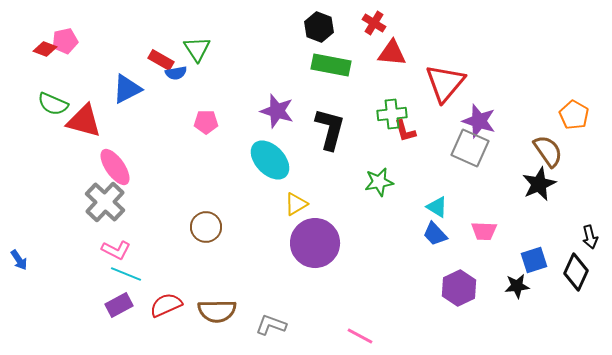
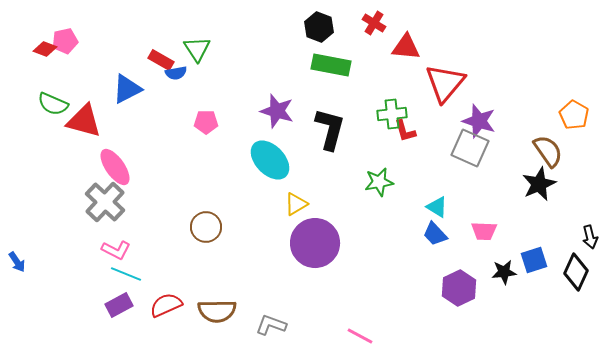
red triangle at (392, 53): moved 14 px right, 6 px up
blue arrow at (19, 260): moved 2 px left, 2 px down
black star at (517, 286): moved 13 px left, 14 px up
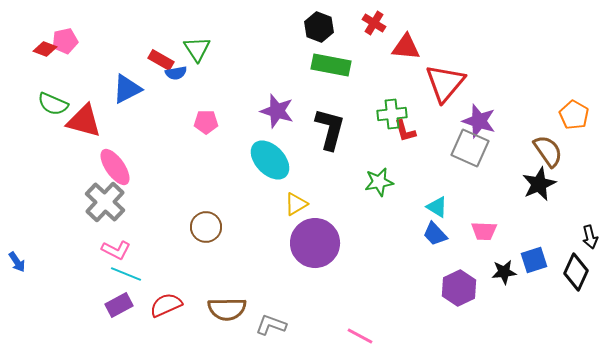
brown semicircle at (217, 311): moved 10 px right, 2 px up
